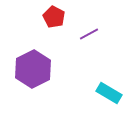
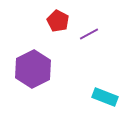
red pentagon: moved 4 px right, 4 px down
cyan rectangle: moved 4 px left, 4 px down; rotated 10 degrees counterclockwise
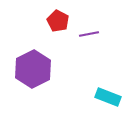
purple line: rotated 18 degrees clockwise
cyan rectangle: moved 3 px right
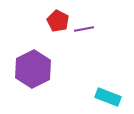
purple line: moved 5 px left, 5 px up
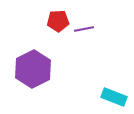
red pentagon: rotated 30 degrees counterclockwise
cyan rectangle: moved 6 px right
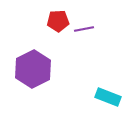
cyan rectangle: moved 6 px left
